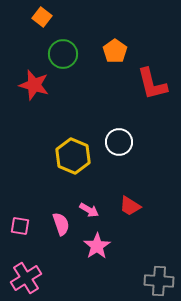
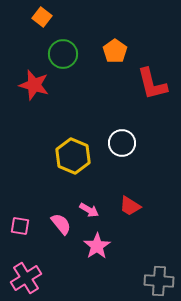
white circle: moved 3 px right, 1 px down
pink semicircle: rotated 20 degrees counterclockwise
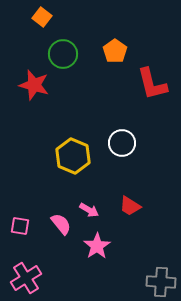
gray cross: moved 2 px right, 1 px down
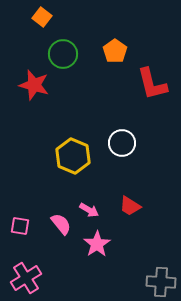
pink star: moved 2 px up
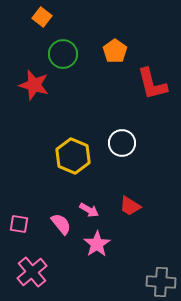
pink square: moved 1 px left, 2 px up
pink cross: moved 6 px right, 6 px up; rotated 8 degrees counterclockwise
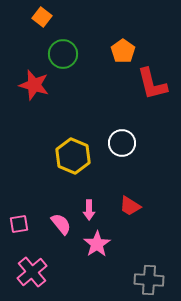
orange pentagon: moved 8 px right
pink arrow: rotated 60 degrees clockwise
pink square: rotated 18 degrees counterclockwise
gray cross: moved 12 px left, 2 px up
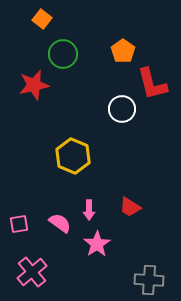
orange square: moved 2 px down
red star: rotated 28 degrees counterclockwise
white circle: moved 34 px up
red trapezoid: moved 1 px down
pink semicircle: moved 1 px left, 1 px up; rotated 15 degrees counterclockwise
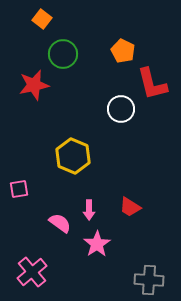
orange pentagon: rotated 10 degrees counterclockwise
white circle: moved 1 px left
pink square: moved 35 px up
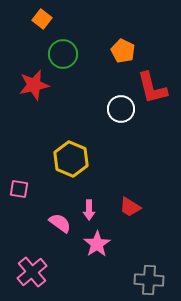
red L-shape: moved 4 px down
yellow hexagon: moved 2 px left, 3 px down
pink square: rotated 18 degrees clockwise
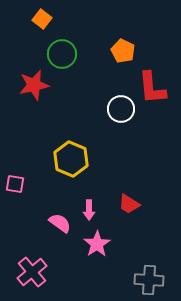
green circle: moved 1 px left
red L-shape: rotated 9 degrees clockwise
pink square: moved 4 px left, 5 px up
red trapezoid: moved 1 px left, 3 px up
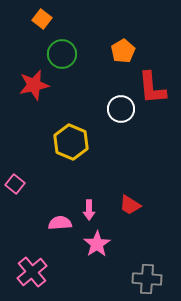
orange pentagon: rotated 15 degrees clockwise
yellow hexagon: moved 17 px up
pink square: rotated 30 degrees clockwise
red trapezoid: moved 1 px right, 1 px down
pink semicircle: rotated 40 degrees counterclockwise
gray cross: moved 2 px left, 1 px up
